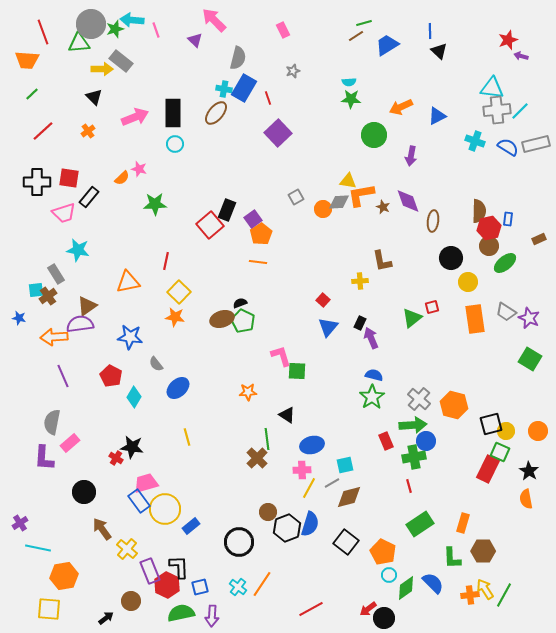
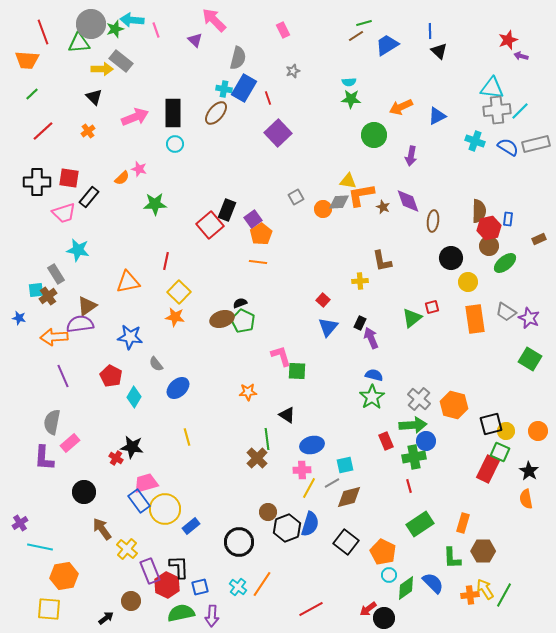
cyan line at (38, 548): moved 2 px right, 1 px up
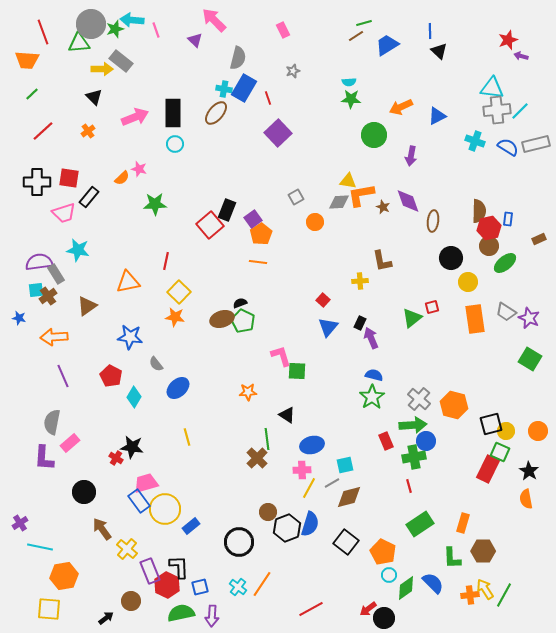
orange circle at (323, 209): moved 8 px left, 13 px down
purple semicircle at (80, 324): moved 41 px left, 62 px up
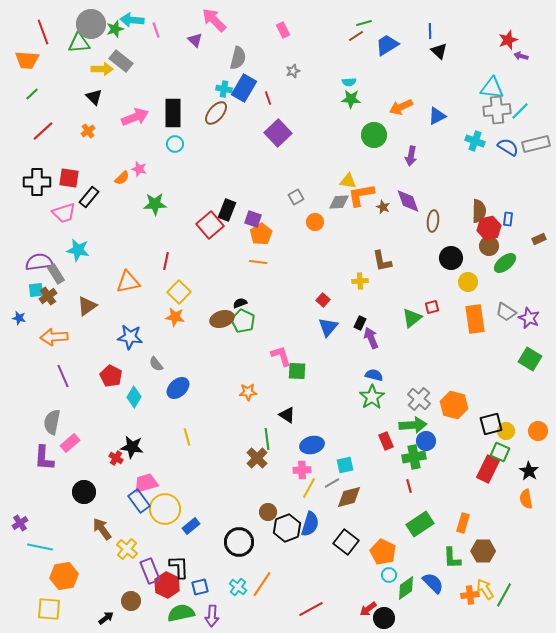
purple square at (253, 219): rotated 36 degrees counterclockwise
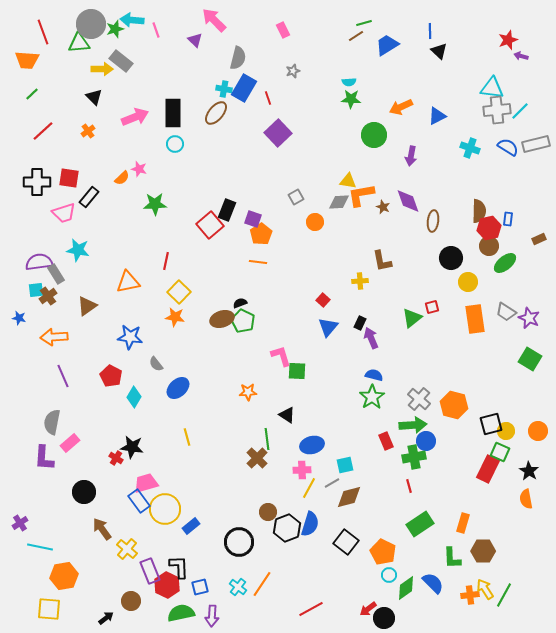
cyan cross at (475, 141): moved 5 px left, 7 px down
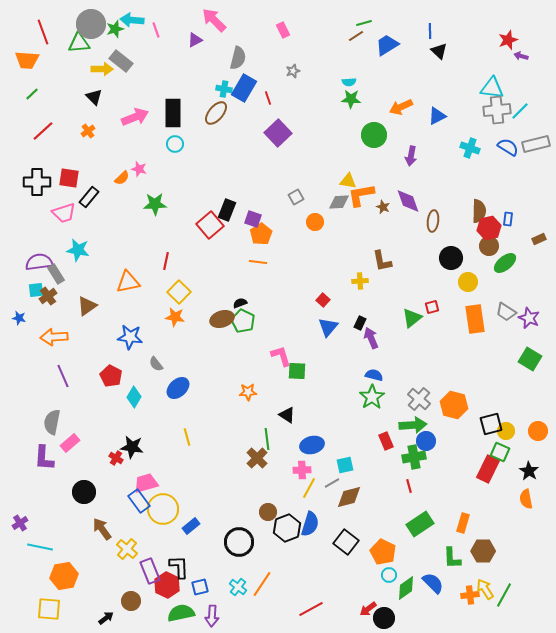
purple triangle at (195, 40): rotated 49 degrees clockwise
yellow circle at (165, 509): moved 2 px left
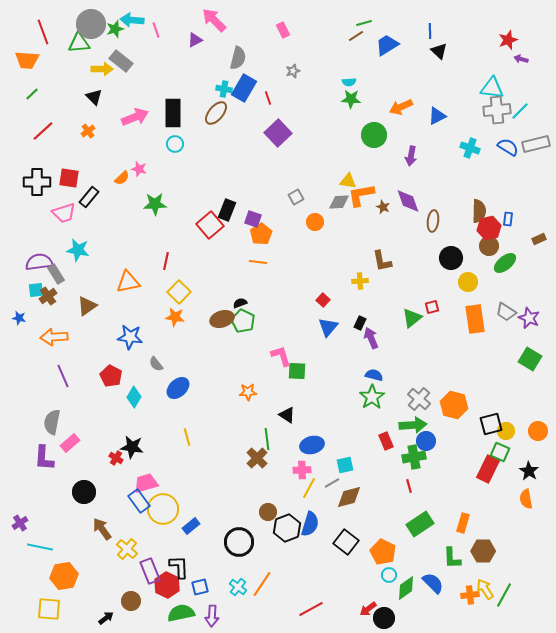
purple arrow at (521, 56): moved 3 px down
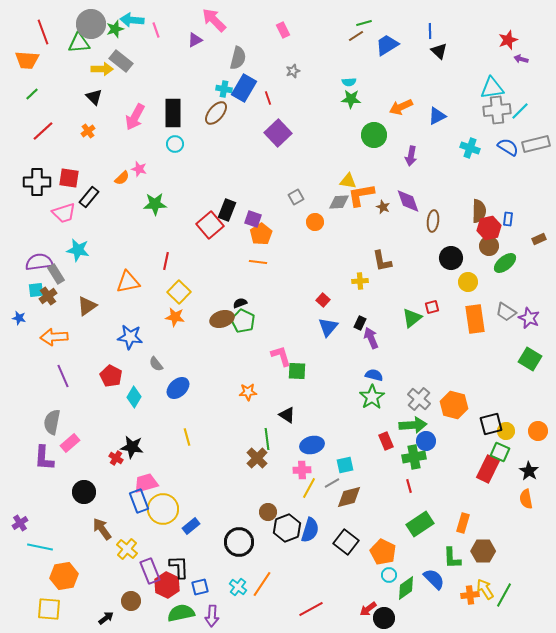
cyan triangle at (492, 88): rotated 15 degrees counterclockwise
pink arrow at (135, 117): rotated 140 degrees clockwise
blue rectangle at (139, 501): rotated 15 degrees clockwise
blue semicircle at (310, 524): moved 6 px down
blue semicircle at (433, 583): moved 1 px right, 4 px up
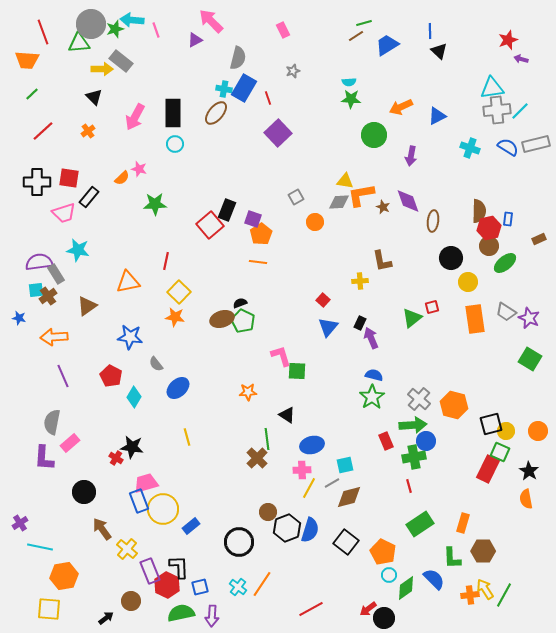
pink arrow at (214, 20): moved 3 px left, 1 px down
yellow triangle at (348, 181): moved 3 px left
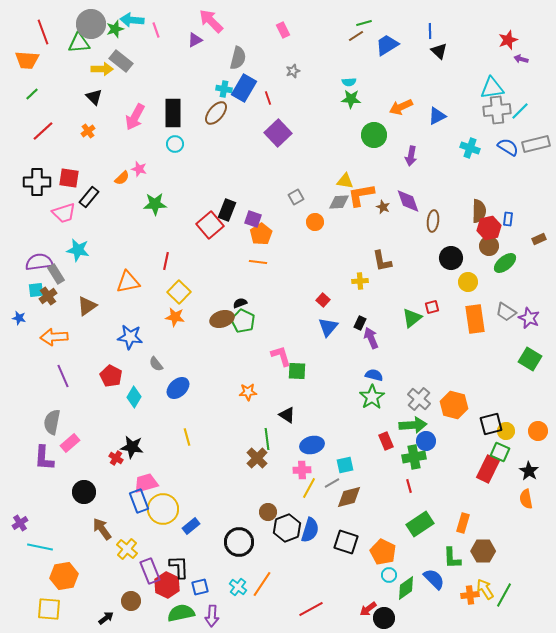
black square at (346, 542): rotated 20 degrees counterclockwise
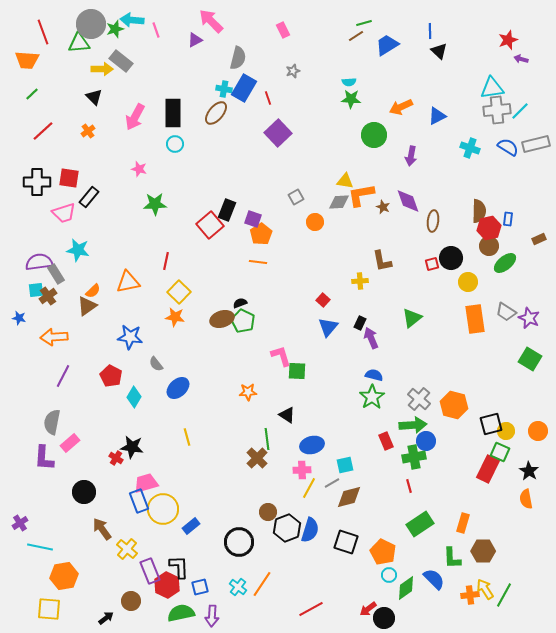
orange semicircle at (122, 178): moved 29 px left, 113 px down
red square at (432, 307): moved 43 px up
purple line at (63, 376): rotated 50 degrees clockwise
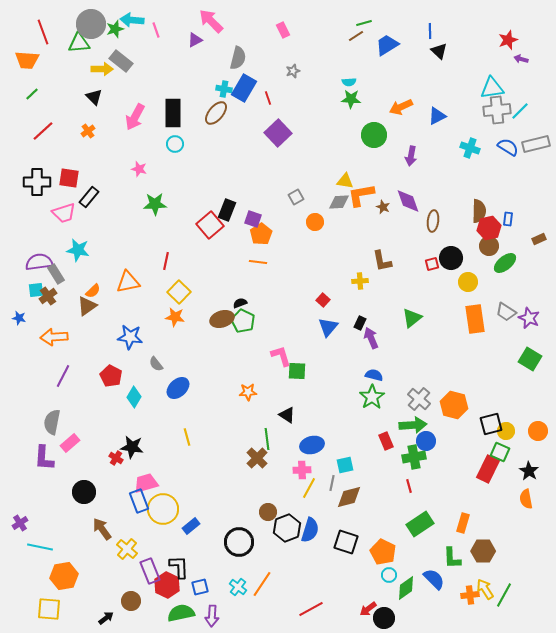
gray line at (332, 483): rotated 49 degrees counterclockwise
